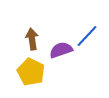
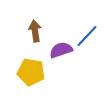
brown arrow: moved 3 px right, 8 px up
yellow pentagon: rotated 16 degrees counterclockwise
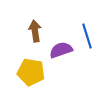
blue line: rotated 60 degrees counterclockwise
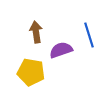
brown arrow: moved 1 px right, 1 px down
blue line: moved 2 px right, 1 px up
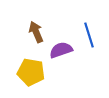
brown arrow: rotated 15 degrees counterclockwise
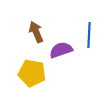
blue line: rotated 20 degrees clockwise
yellow pentagon: moved 1 px right, 1 px down
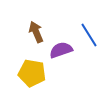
blue line: rotated 35 degrees counterclockwise
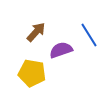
brown arrow: rotated 65 degrees clockwise
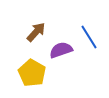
blue line: moved 2 px down
yellow pentagon: rotated 20 degrees clockwise
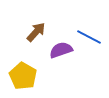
blue line: rotated 30 degrees counterclockwise
yellow pentagon: moved 9 px left, 3 px down
